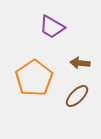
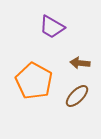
orange pentagon: moved 3 px down; rotated 9 degrees counterclockwise
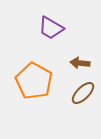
purple trapezoid: moved 1 px left, 1 px down
brown ellipse: moved 6 px right, 3 px up
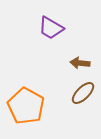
orange pentagon: moved 8 px left, 25 px down
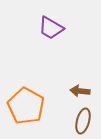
brown arrow: moved 28 px down
brown ellipse: moved 28 px down; rotated 30 degrees counterclockwise
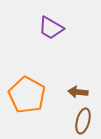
brown arrow: moved 2 px left, 1 px down
orange pentagon: moved 1 px right, 11 px up
